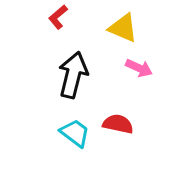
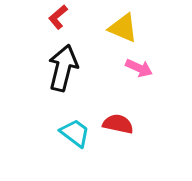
black arrow: moved 10 px left, 7 px up
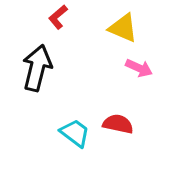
black arrow: moved 26 px left
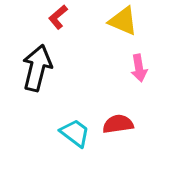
yellow triangle: moved 7 px up
pink arrow: rotated 56 degrees clockwise
red semicircle: rotated 20 degrees counterclockwise
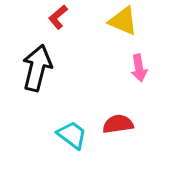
cyan trapezoid: moved 3 px left, 2 px down
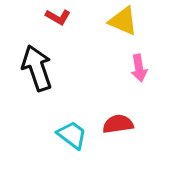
red L-shape: rotated 110 degrees counterclockwise
black arrow: rotated 33 degrees counterclockwise
